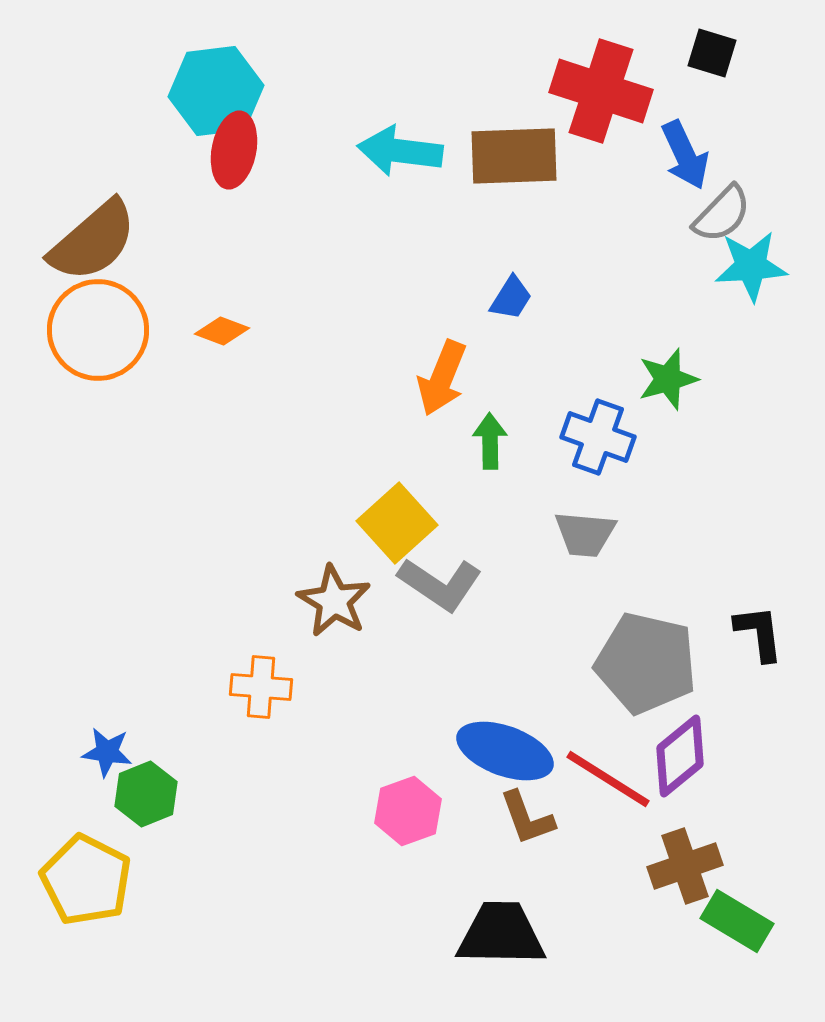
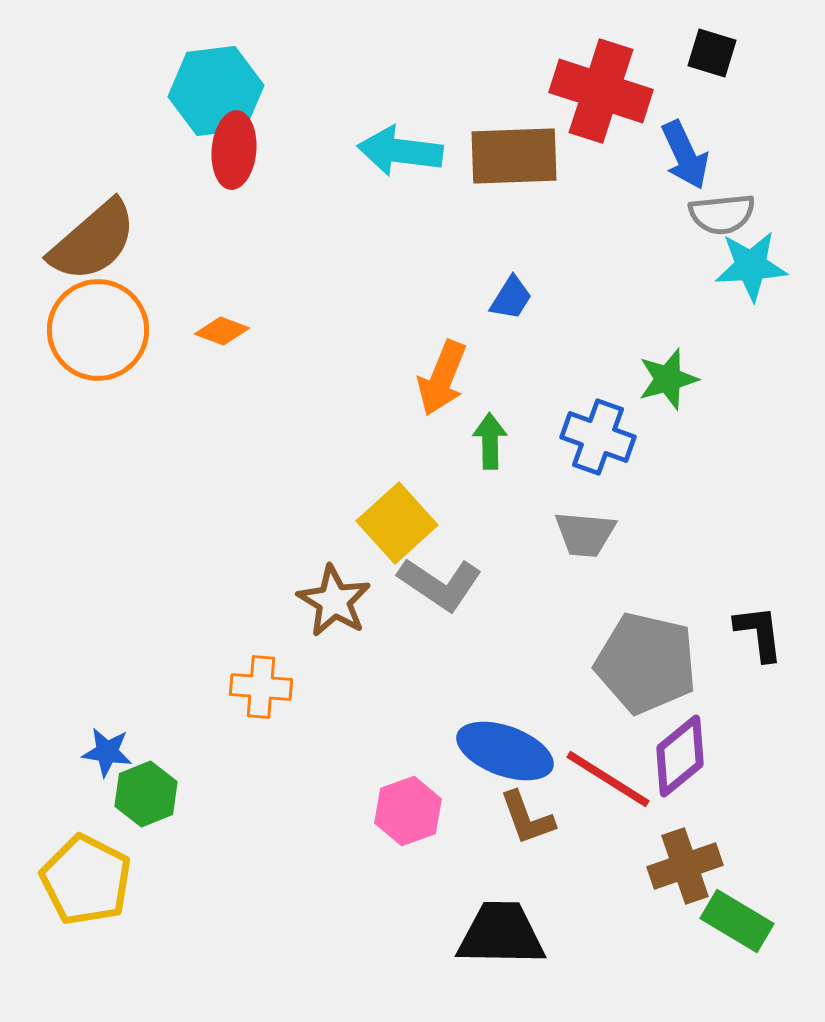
red ellipse: rotated 6 degrees counterclockwise
gray semicircle: rotated 40 degrees clockwise
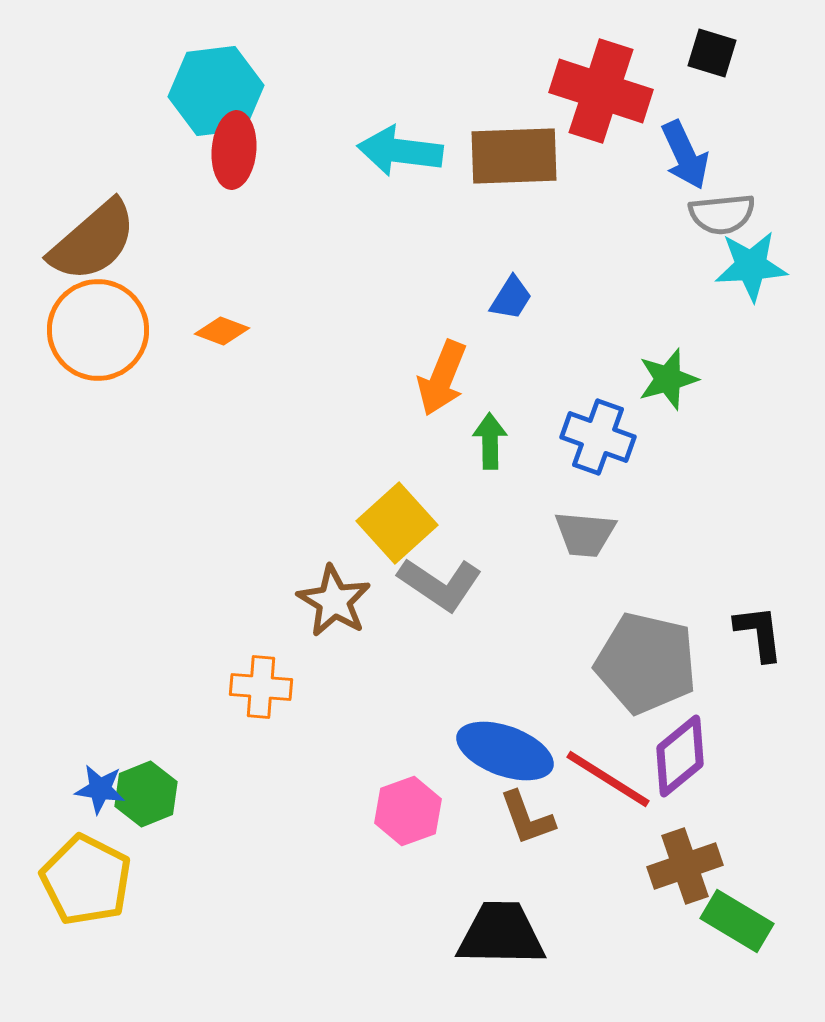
blue star: moved 7 px left, 37 px down
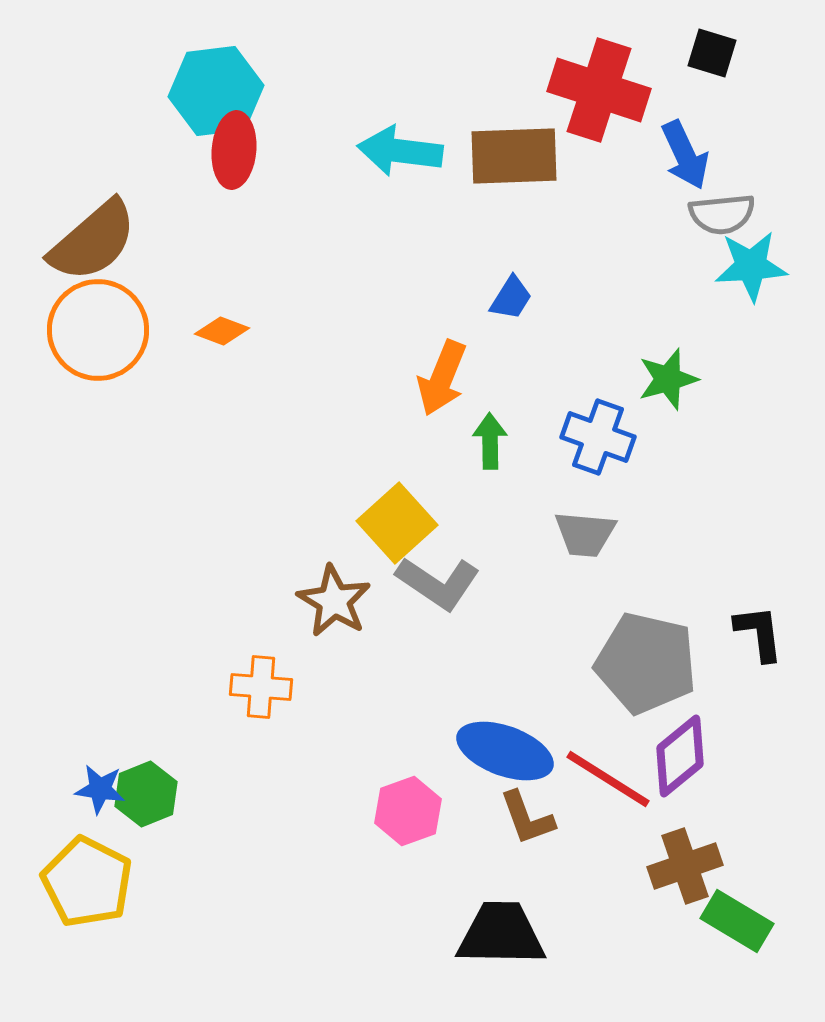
red cross: moved 2 px left, 1 px up
gray L-shape: moved 2 px left, 1 px up
yellow pentagon: moved 1 px right, 2 px down
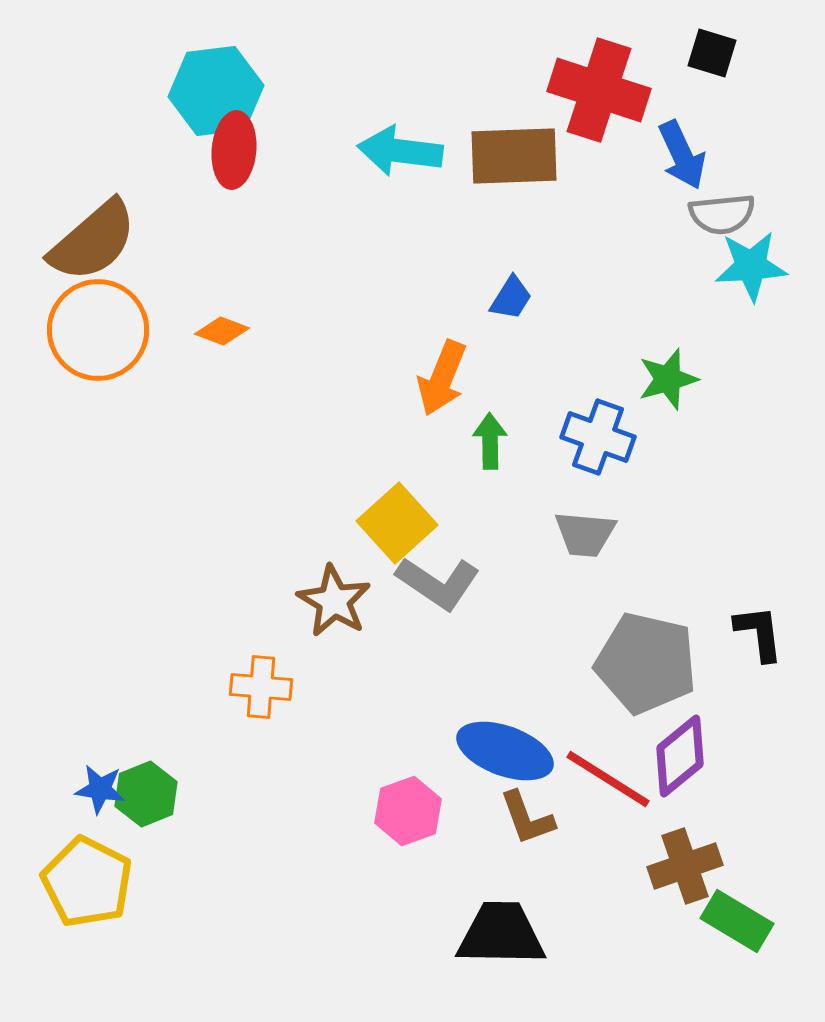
blue arrow: moved 3 px left
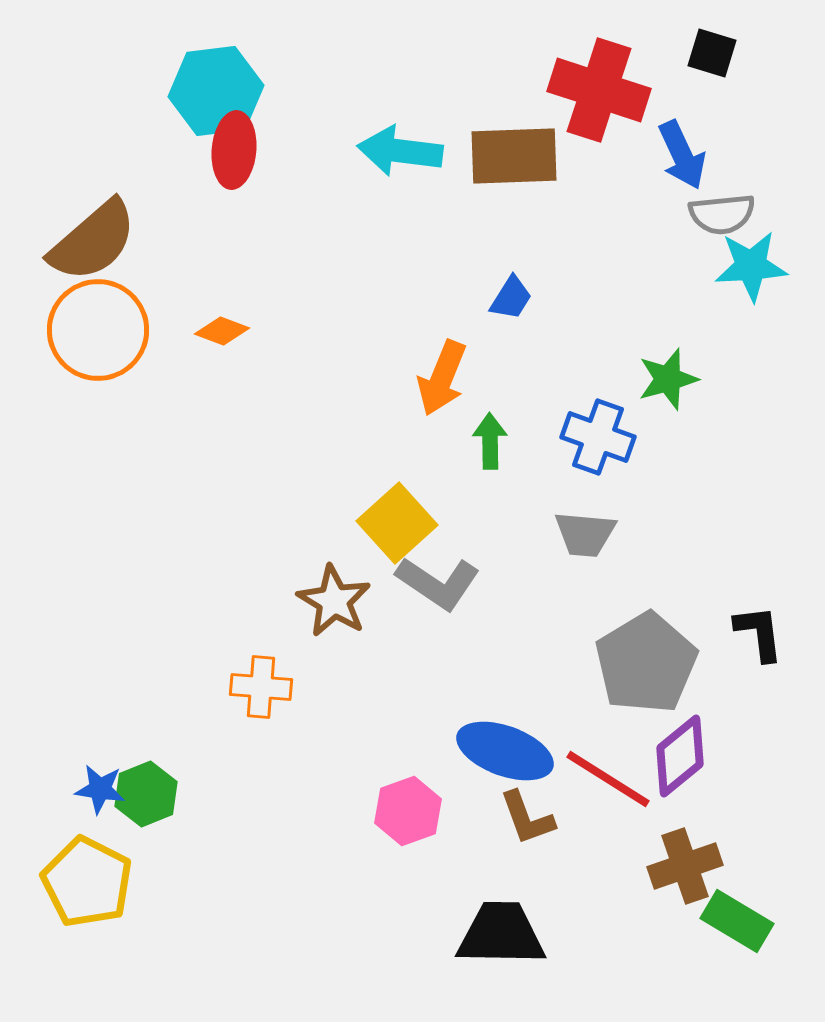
gray pentagon: rotated 28 degrees clockwise
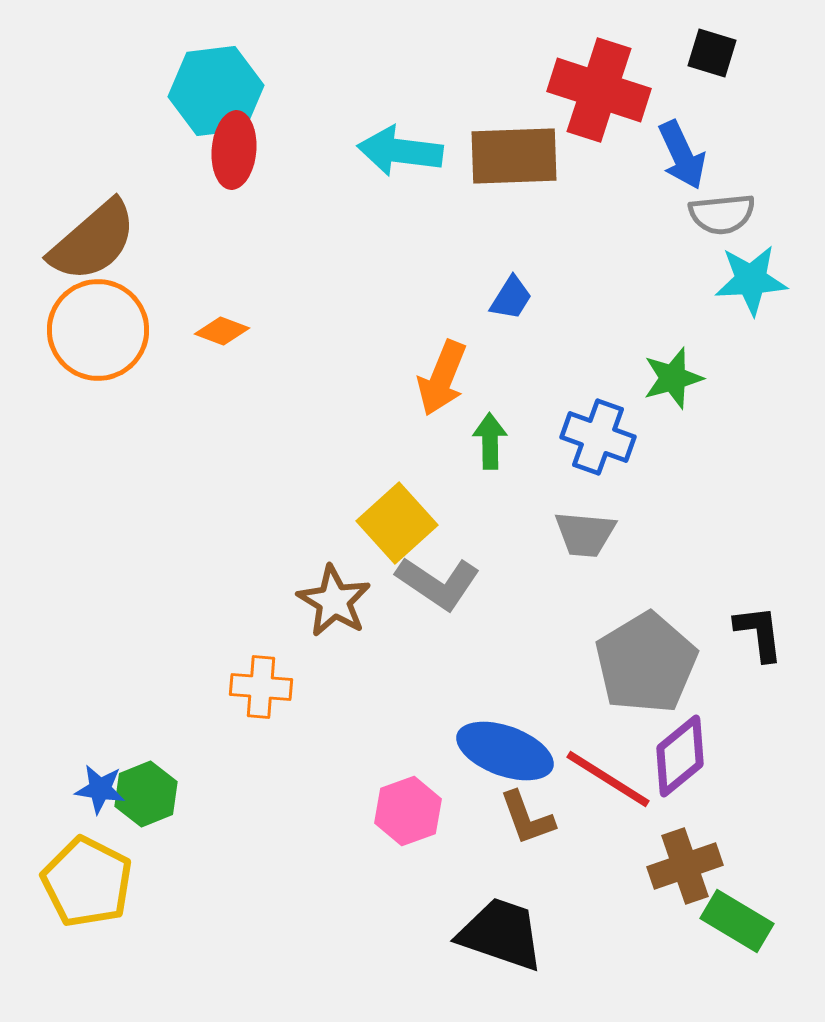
cyan star: moved 14 px down
green star: moved 5 px right, 1 px up
black trapezoid: rotated 18 degrees clockwise
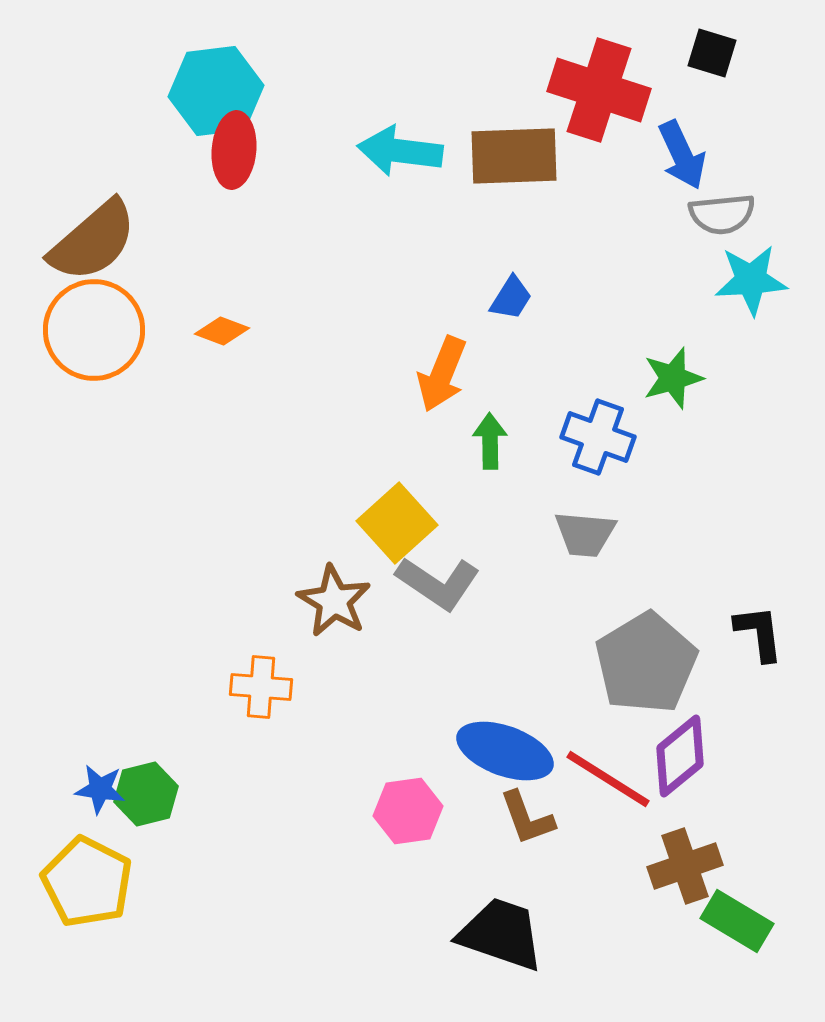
orange circle: moved 4 px left
orange arrow: moved 4 px up
green hexagon: rotated 8 degrees clockwise
pink hexagon: rotated 12 degrees clockwise
